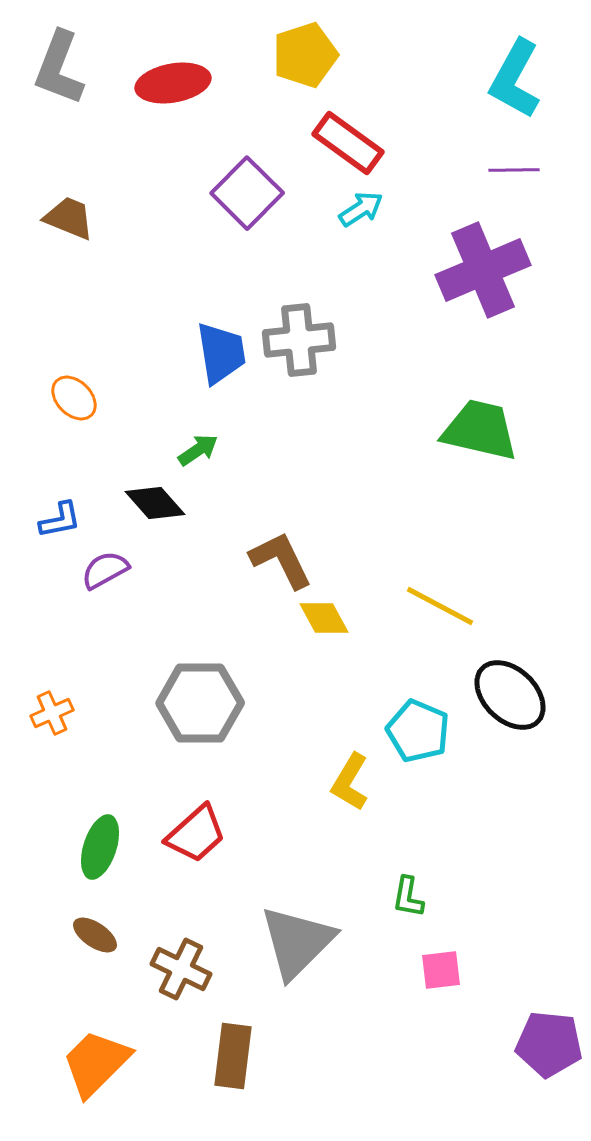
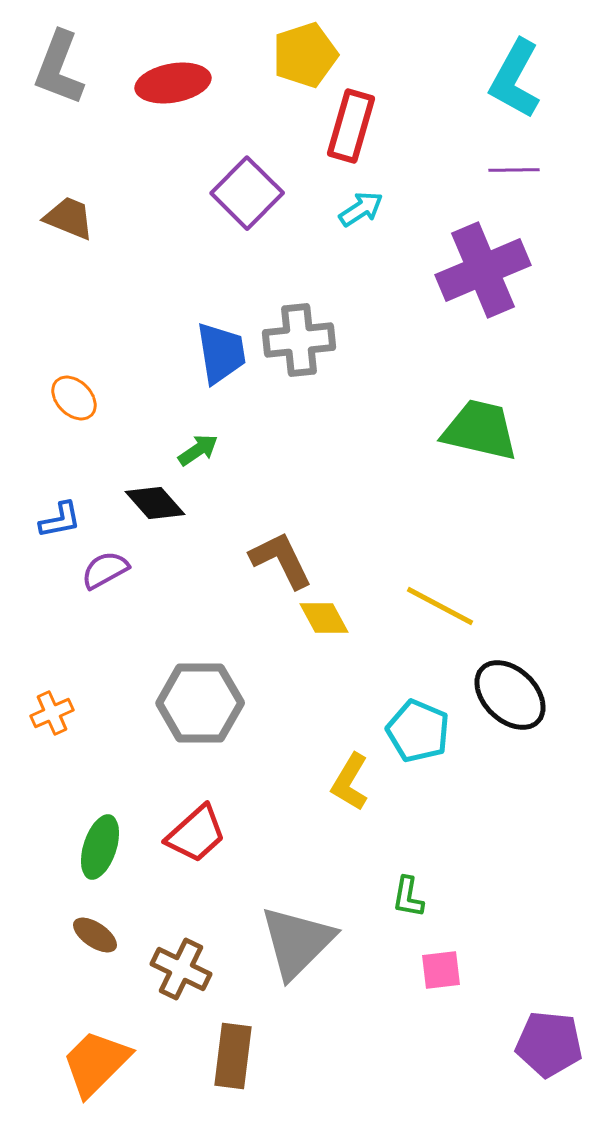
red rectangle: moved 3 px right, 17 px up; rotated 70 degrees clockwise
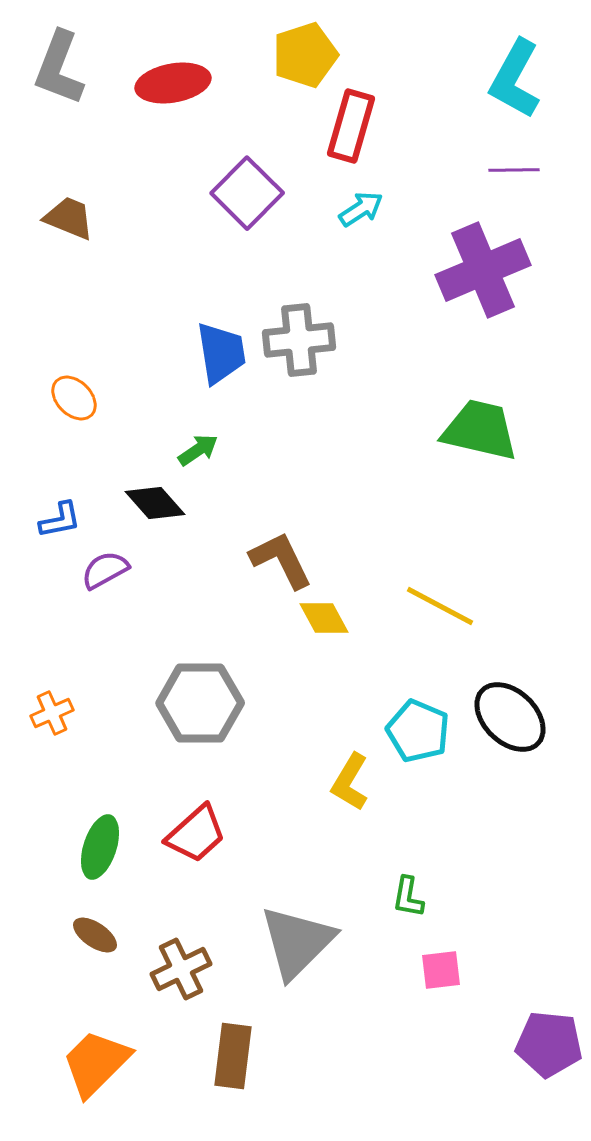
black ellipse: moved 22 px down
brown cross: rotated 38 degrees clockwise
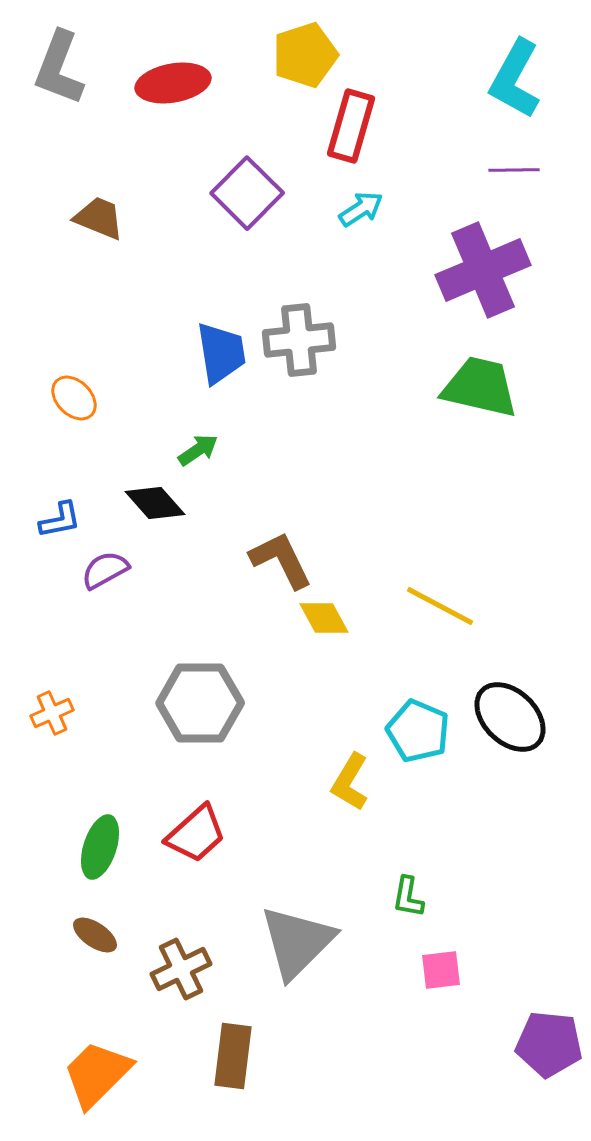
brown trapezoid: moved 30 px right
green trapezoid: moved 43 px up
orange trapezoid: moved 1 px right, 11 px down
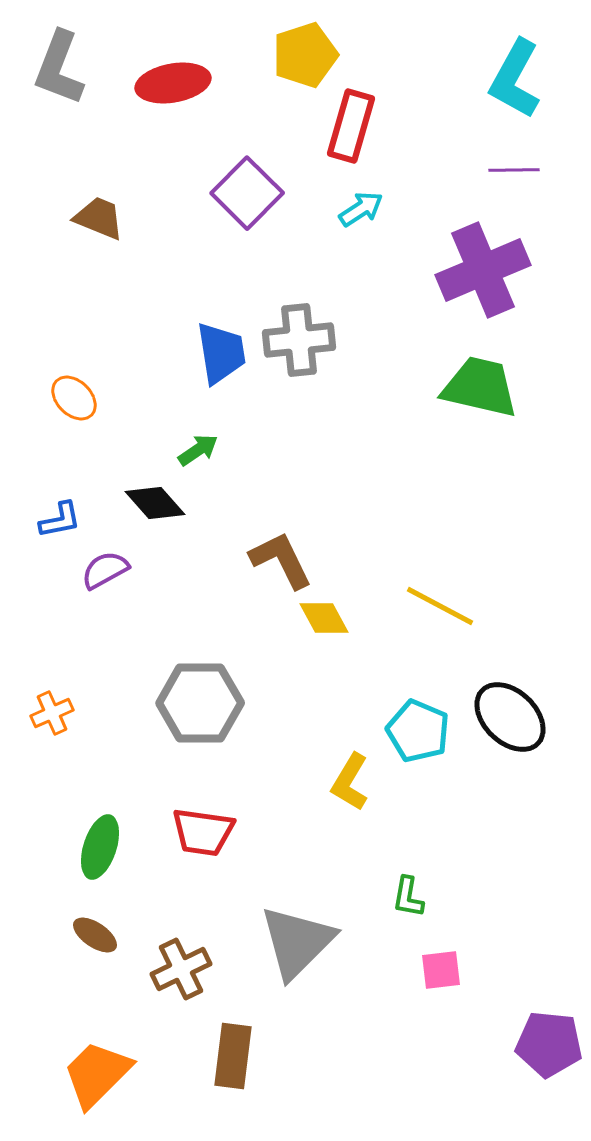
red trapezoid: moved 7 px right, 2 px up; rotated 50 degrees clockwise
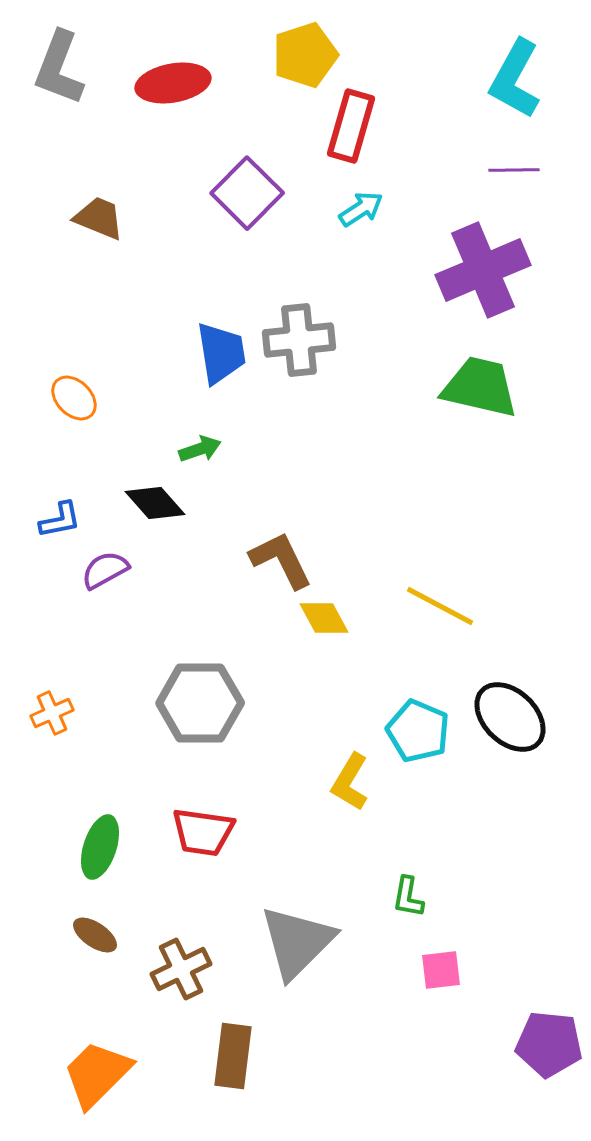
green arrow: moved 2 px right, 1 px up; rotated 15 degrees clockwise
